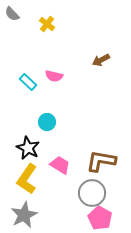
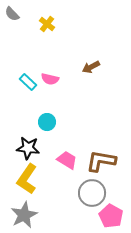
brown arrow: moved 10 px left, 7 px down
pink semicircle: moved 4 px left, 3 px down
black star: rotated 20 degrees counterclockwise
pink trapezoid: moved 7 px right, 5 px up
pink pentagon: moved 11 px right, 2 px up
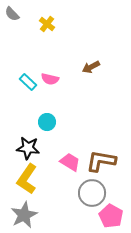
pink trapezoid: moved 3 px right, 2 px down
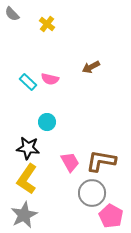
pink trapezoid: rotated 30 degrees clockwise
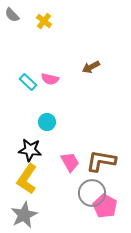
gray semicircle: moved 1 px down
yellow cross: moved 3 px left, 3 px up
black star: moved 2 px right, 2 px down
pink pentagon: moved 6 px left, 10 px up
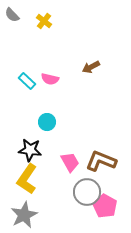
cyan rectangle: moved 1 px left, 1 px up
brown L-shape: rotated 12 degrees clockwise
gray circle: moved 5 px left, 1 px up
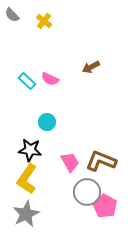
pink semicircle: rotated 12 degrees clockwise
gray star: moved 2 px right, 1 px up
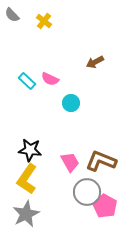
brown arrow: moved 4 px right, 5 px up
cyan circle: moved 24 px right, 19 px up
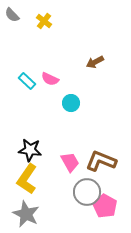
gray star: rotated 20 degrees counterclockwise
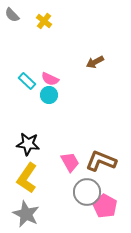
cyan circle: moved 22 px left, 8 px up
black star: moved 2 px left, 6 px up
yellow L-shape: moved 1 px up
